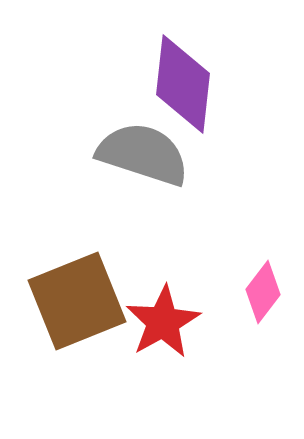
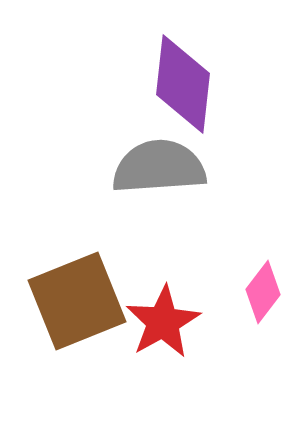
gray semicircle: moved 16 px right, 13 px down; rotated 22 degrees counterclockwise
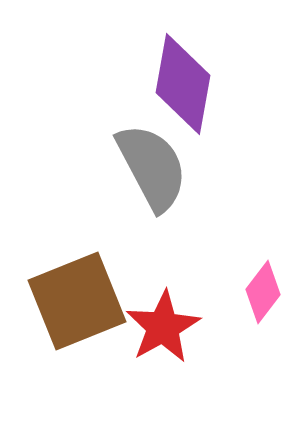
purple diamond: rotated 4 degrees clockwise
gray semicircle: moved 7 px left; rotated 66 degrees clockwise
red star: moved 5 px down
